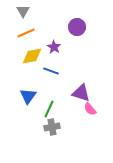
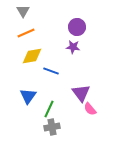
purple star: moved 19 px right; rotated 24 degrees counterclockwise
purple triangle: rotated 36 degrees clockwise
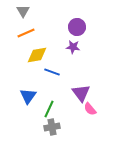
yellow diamond: moved 5 px right, 1 px up
blue line: moved 1 px right, 1 px down
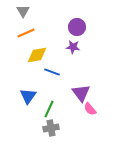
gray cross: moved 1 px left, 1 px down
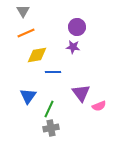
blue line: moved 1 px right; rotated 21 degrees counterclockwise
pink semicircle: moved 9 px right, 3 px up; rotated 72 degrees counterclockwise
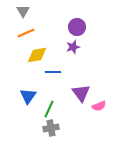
purple star: rotated 24 degrees counterclockwise
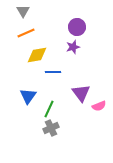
gray cross: rotated 14 degrees counterclockwise
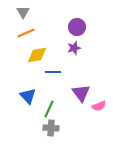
gray triangle: moved 1 px down
purple star: moved 1 px right, 1 px down
blue triangle: rotated 18 degrees counterclockwise
gray cross: rotated 28 degrees clockwise
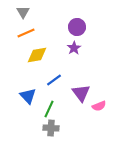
purple star: rotated 16 degrees counterclockwise
blue line: moved 1 px right, 8 px down; rotated 35 degrees counterclockwise
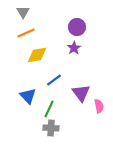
pink semicircle: rotated 80 degrees counterclockwise
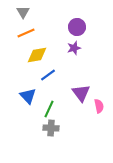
purple star: rotated 16 degrees clockwise
blue line: moved 6 px left, 5 px up
